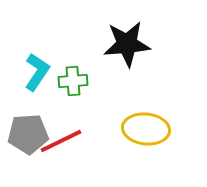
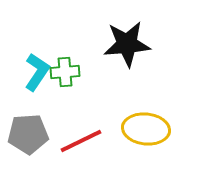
green cross: moved 8 px left, 9 px up
red line: moved 20 px right
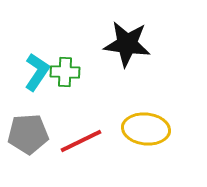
black star: rotated 12 degrees clockwise
green cross: rotated 8 degrees clockwise
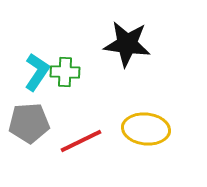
gray pentagon: moved 1 px right, 11 px up
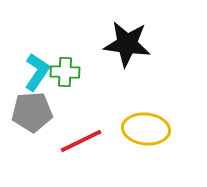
gray pentagon: moved 3 px right, 11 px up
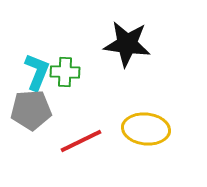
cyan L-shape: rotated 12 degrees counterclockwise
gray pentagon: moved 1 px left, 2 px up
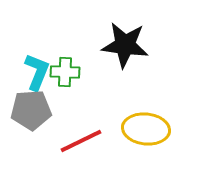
black star: moved 2 px left, 1 px down
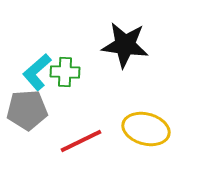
cyan L-shape: rotated 153 degrees counterclockwise
gray pentagon: moved 4 px left
yellow ellipse: rotated 9 degrees clockwise
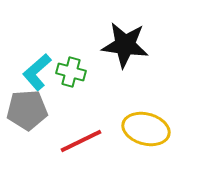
green cross: moved 6 px right; rotated 12 degrees clockwise
